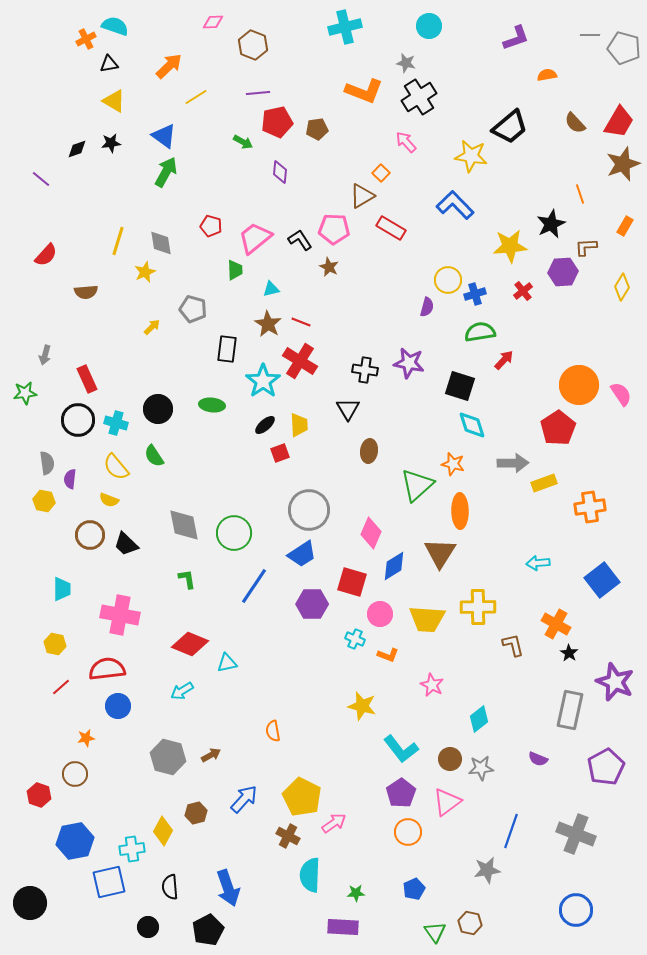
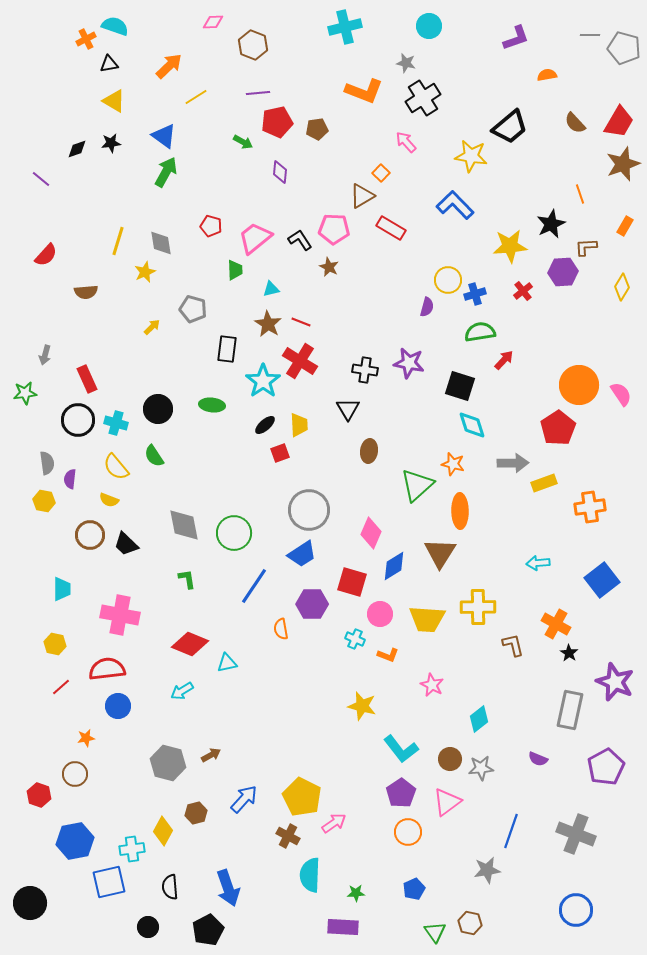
black cross at (419, 97): moved 4 px right, 1 px down
orange semicircle at (273, 731): moved 8 px right, 102 px up
gray hexagon at (168, 757): moved 6 px down
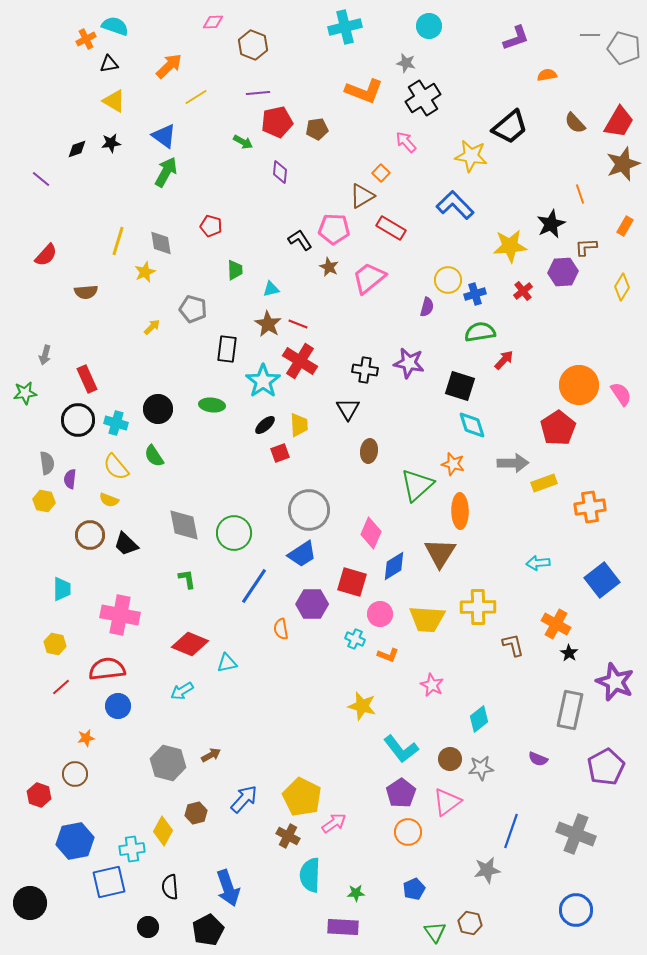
pink trapezoid at (255, 238): moved 114 px right, 40 px down
red line at (301, 322): moved 3 px left, 2 px down
